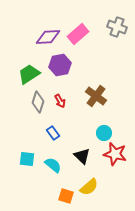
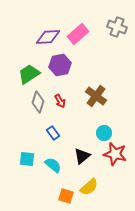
black triangle: rotated 36 degrees clockwise
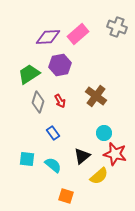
yellow semicircle: moved 10 px right, 11 px up
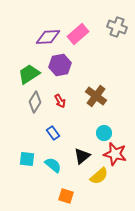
gray diamond: moved 3 px left; rotated 15 degrees clockwise
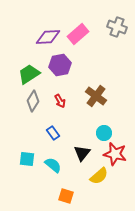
gray diamond: moved 2 px left, 1 px up
black triangle: moved 3 px up; rotated 12 degrees counterclockwise
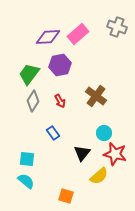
green trapezoid: rotated 20 degrees counterclockwise
cyan semicircle: moved 27 px left, 16 px down
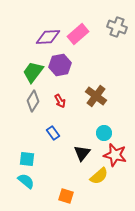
green trapezoid: moved 4 px right, 2 px up
red star: moved 1 px down
